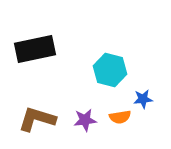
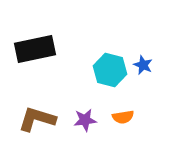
blue star: moved 34 px up; rotated 30 degrees clockwise
orange semicircle: moved 3 px right
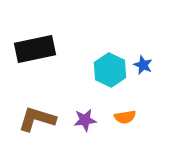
cyan hexagon: rotated 12 degrees clockwise
orange semicircle: moved 2 px right
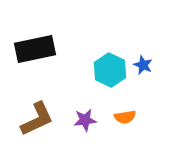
brown L-shape: rotated 138 degrees clockwise
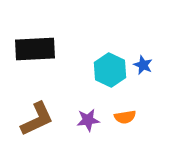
black rectangle: rotated 9 degrees clockwise
purple star: moved 3 px right
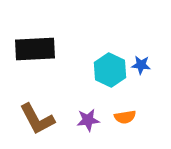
blue star: moved 2 px left; rotated 18 degrees counterclockwise
brown L-shape: rotated 87 degrees clockwise
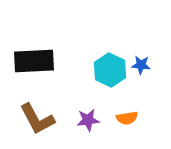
black rectangle: moved 1 px left, 12 px down
orange semicircle: moved 2 px right, 1 px down
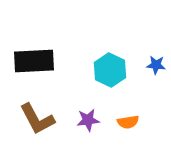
blue star: moved 15 px right
orange semicircle: moved 1 px right, 4 px down
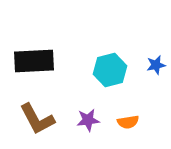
blue star: rotated 18 degrees counterclockwise
cyan hexagon: rotated 20 degrees clockwise
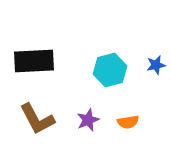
purple star: rotated 15 degrees counterclockwise
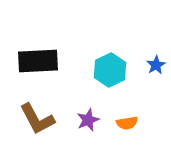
black rectangle: moved 4 px right
blue star: rotated 18 degrees counterclockwise
cyan hexagon: rotated 12 degrees counterclockwise
orange semicircle: moved 1 px left, 1 px down
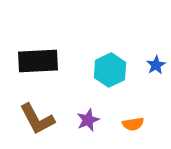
orange semicircle: moved 6 px right, 1 px down
